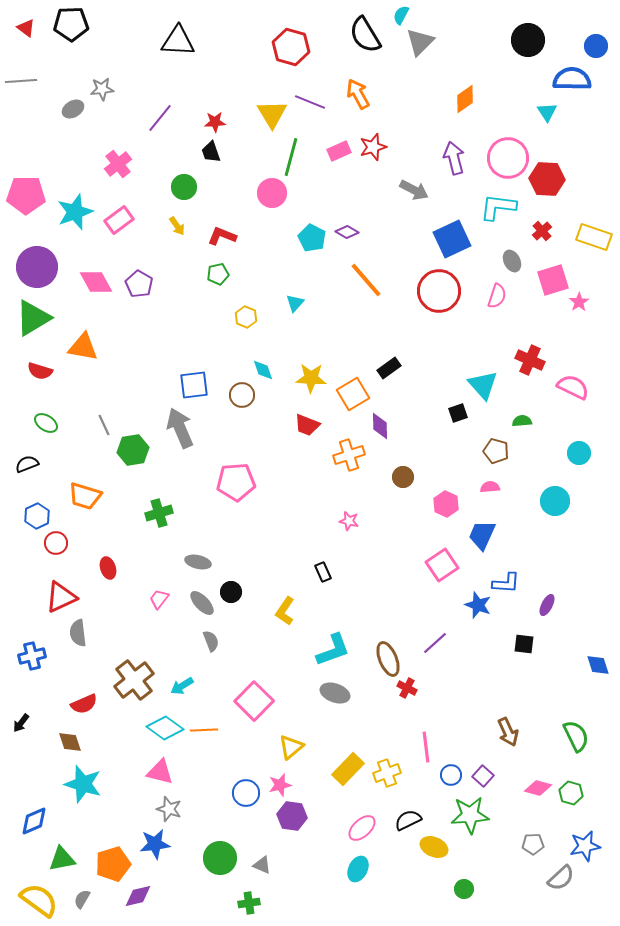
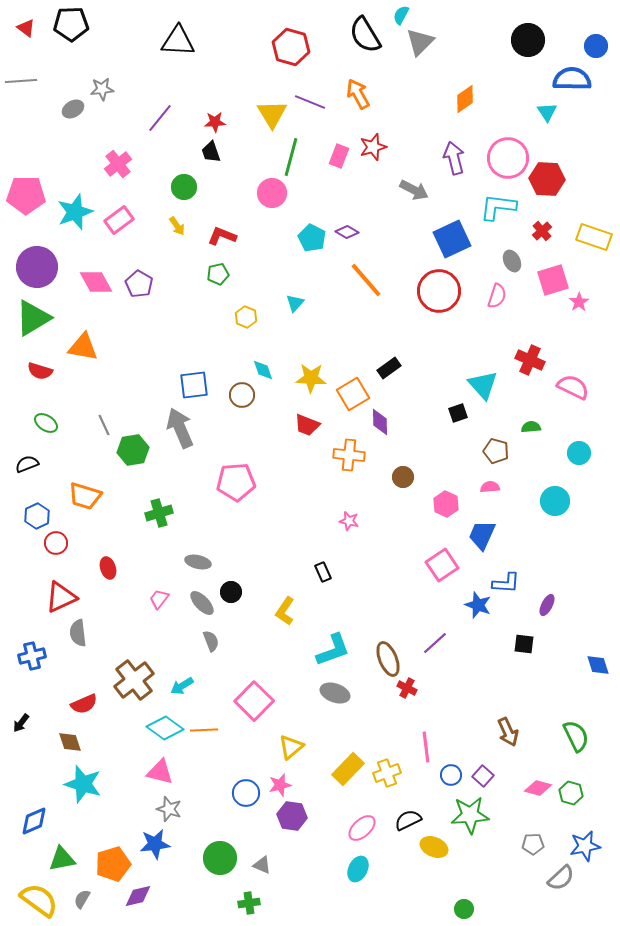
pink rectangle at (339, 151): moved 5 px down; rotated 45 degrees counterclockwise
green semicircle at (522, 421): moved 9 px right, 6 px down
purple diamond at (380, 426): moved 4 px up
orange cross at (349, 455): rotated 24 degrees clockwise
green circle at (464, 889): moved 20 px down
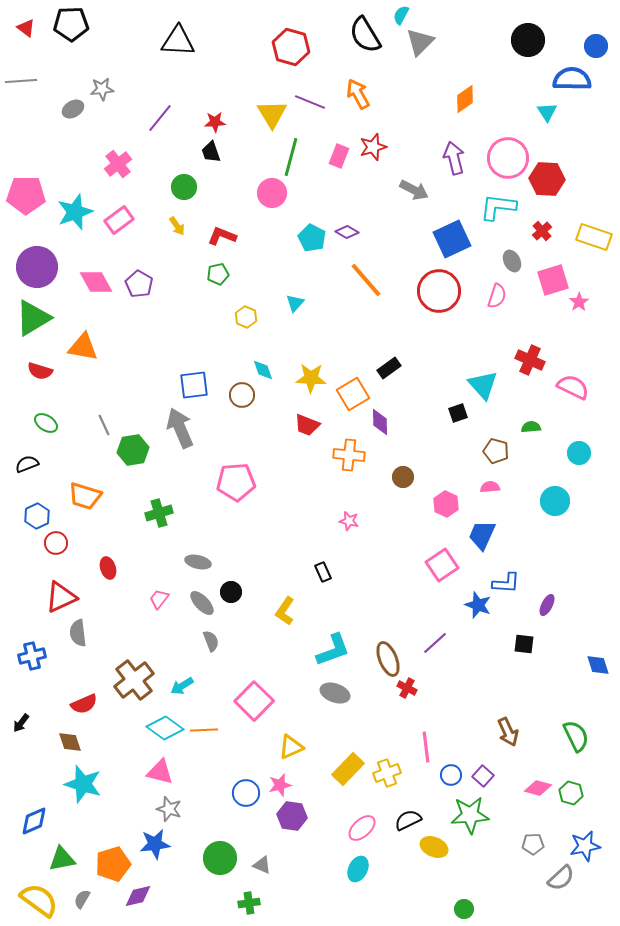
yellow triangle at (291, 747): rotated 16 degrees clockwise
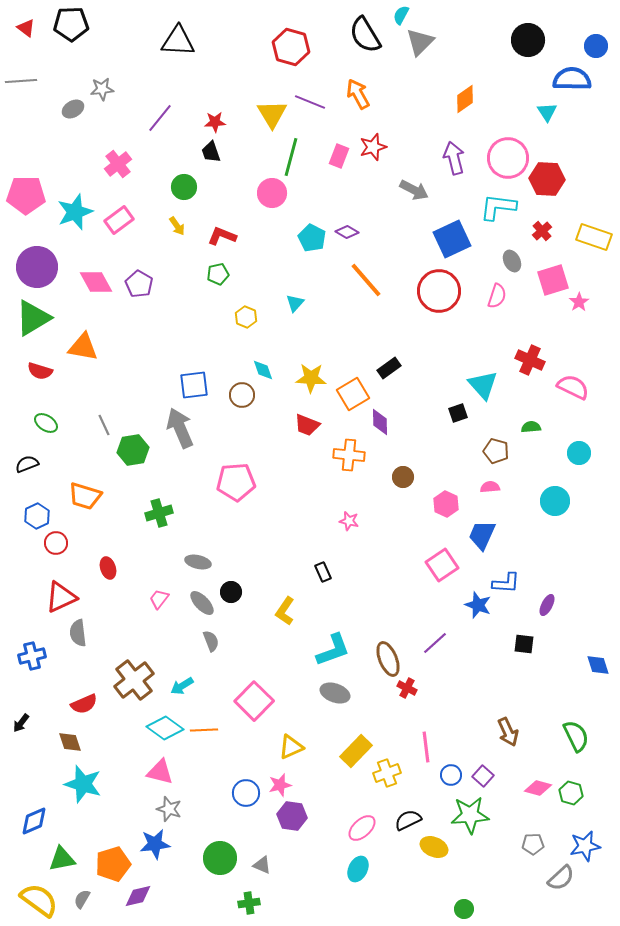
yellow rectangle at (348, 769): moved 8 px right, 18 px up
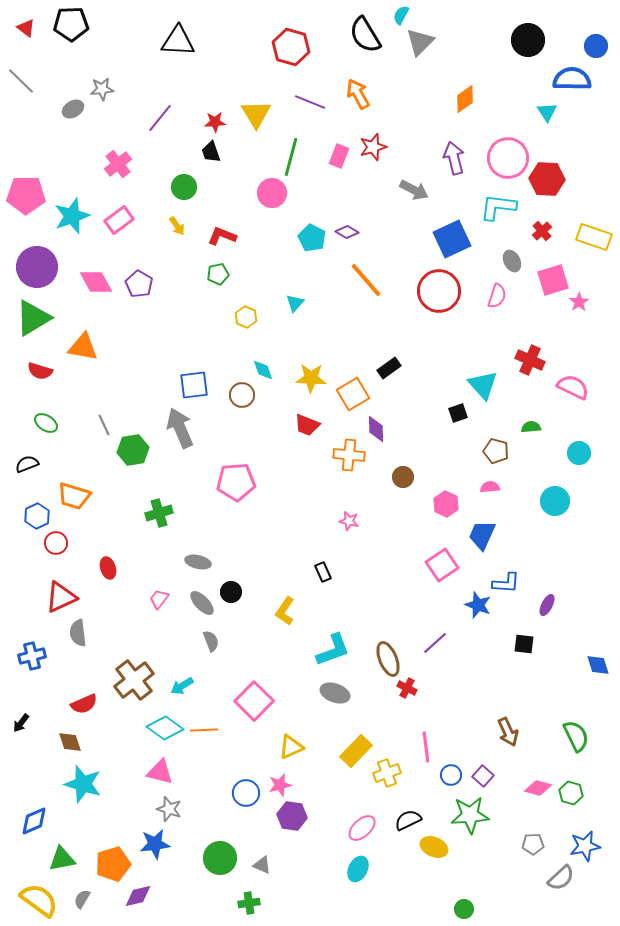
gray line at (21, 81): rotated 48 degrees clockwise
yellow triangle at (272, 114): moved 16 px left
cyan star at (75, 212): moved 3 px left, 4 px down
purple diamond at (380, 422): moved 4 px left, 7 px down
orange trapezoid at (85, 496): moved 11 px left
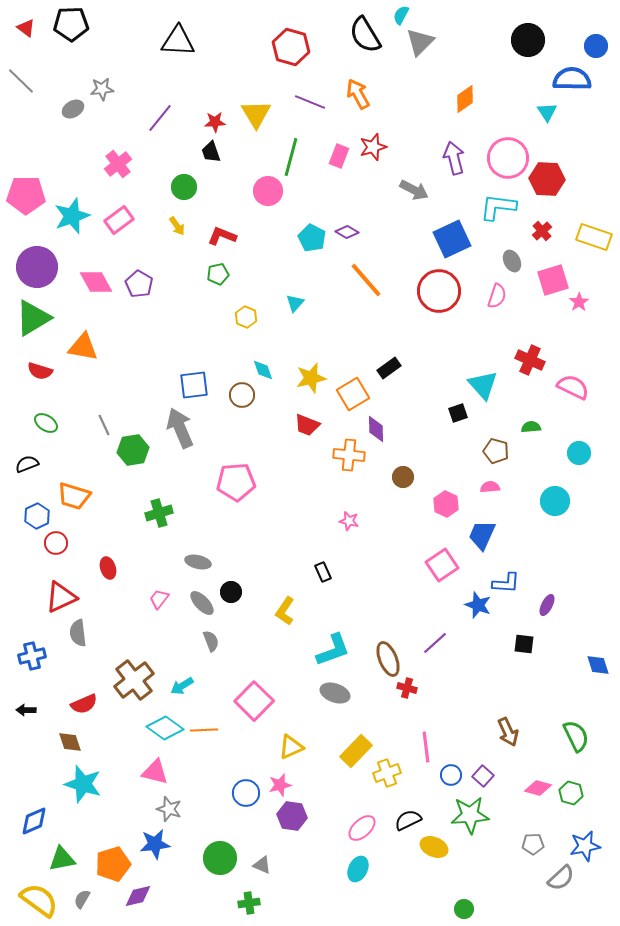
pink circle at (272, 193): moved 4 px left, 2 px up
yellow star at (311, 378): rotated 16 degrees counterclockwise
red cross at (407, 688): rotated 12 degrees counterclockwise
black arrow at (21, 723): moved 5 px right, 13 px up; rotated 54 degrees clockwise
pink triangle at (160, 772): moved 5 px left
